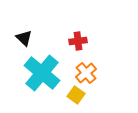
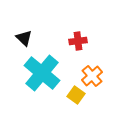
orange cross: moved 6 px right, 3 px down
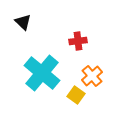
black triangle: moved 1 px left, 16 px up
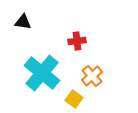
black triangle: rotated 36 degrees counterclockwise
red cross: moved 1 px left
yellow square: moved 2 px left, 4 px down
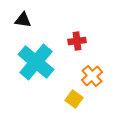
black triangle: moved 2 px up
cyan cross: moved 6 px left, 11 px up
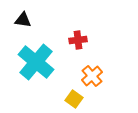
red cross: moved 1 px right, 1 px up
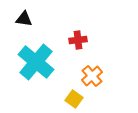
black triangle: moved 1 px right, 1 px up
